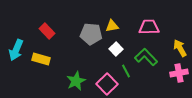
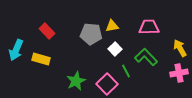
white square: moved 1 px left
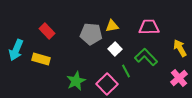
pink cross: moved 5 px down; rotated 30 degrees counterclockwise
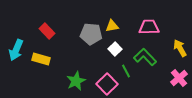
green L-shape: moved 1 px left
